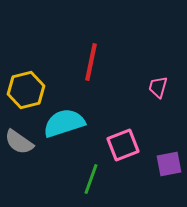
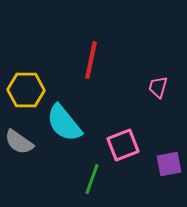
red line: moved 2 px up
yellow hexagon: rotated 15 degrees clockwise
cyan semicircle: rotated 111 degrees counterclockwise
green line: moved 1 px right
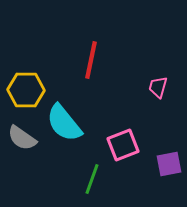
gray semicircle: moved 3 px right, 4 px up
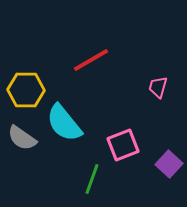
red line: rotated 48 degrees clockwise
purple square: rotated 36 degrees counterclockwise
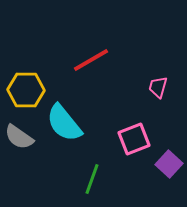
gray semicircle: moved 3 px left, 1 px up
pink square: moved 11 px right, 6 px up
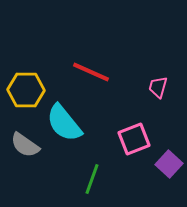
red line: moved 12 px down; rotated 54 degrees clockwise
gray semicircle: moved 6 px right, 8 px down
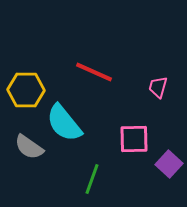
red line: moved 3 px right
pink square: rotated 20 degrees clockwise
gray semicircle: moved 4 px right, 2 px down
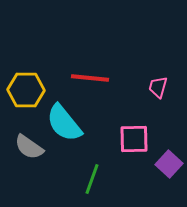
red line: moved 4 px left, 6 px down; rotated 18 degrees counterclockwise
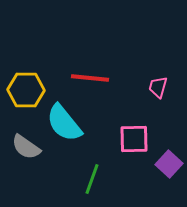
gray semicircle: moved 3 px left
